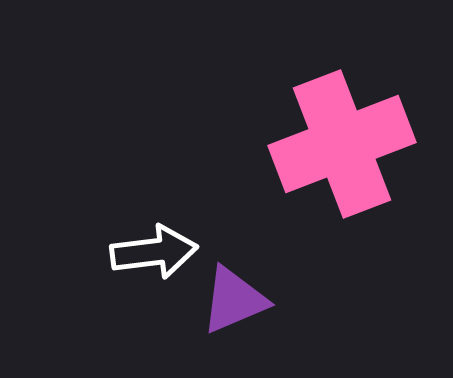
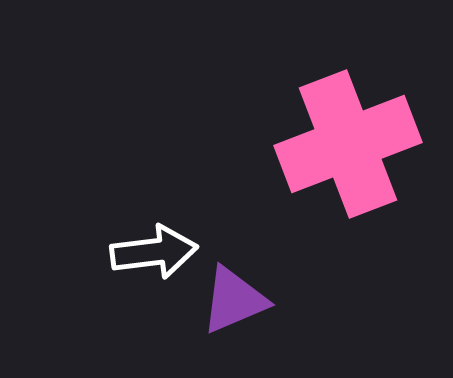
pink cross: moved 6 px right
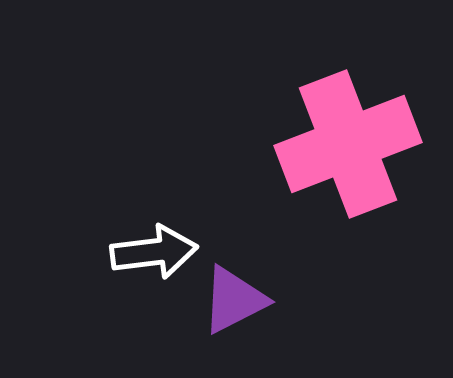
purple triangle: rotated 4 degrees counterclockwise
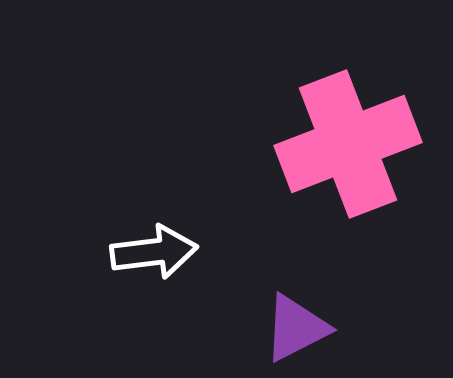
purple triangle: moved 62 px right, 28 px down
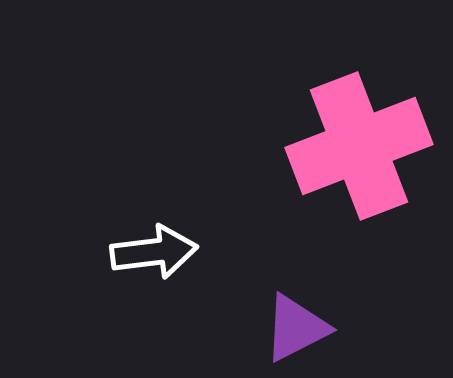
pink cross: moved 11 px right, 2 px down
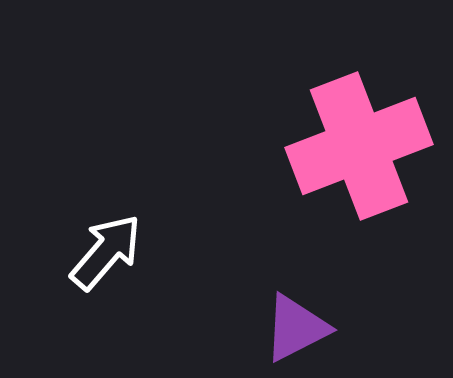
white arrow: moved 48 px left; rotated 42 degrees counterclockwise
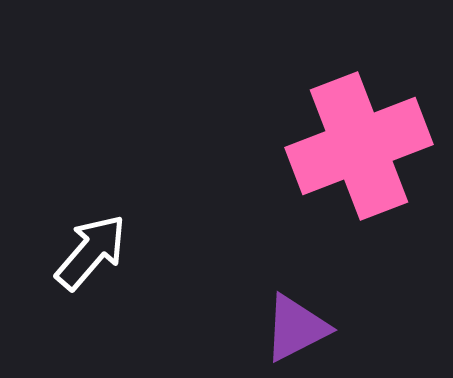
white arrow: moved 15 px left
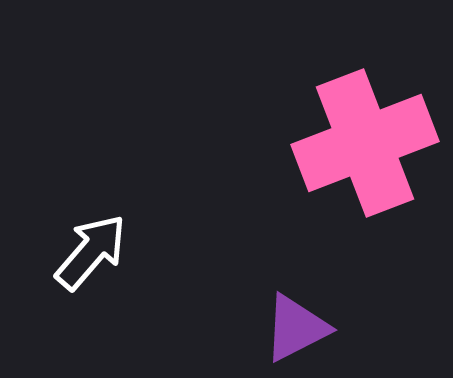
pink cross: moved 6 px right, 3 px up
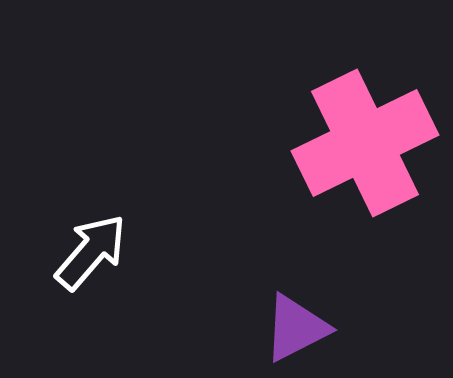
pink cross: rotated 5 degrees counterclockwise
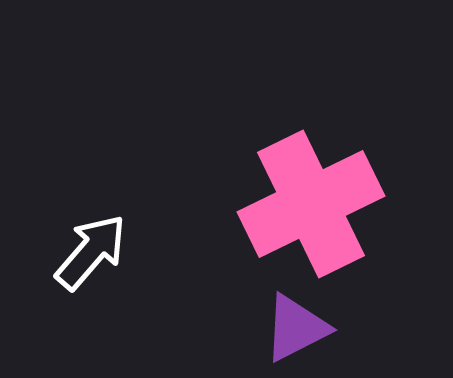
pink cross: moved 54 px left, 61 px down
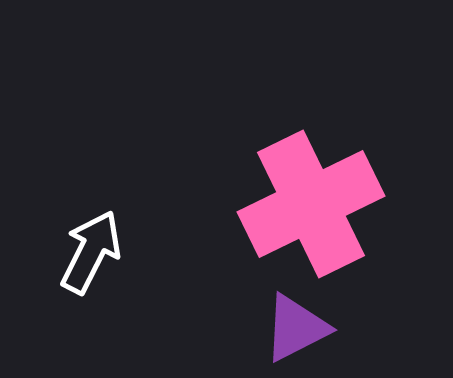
white arrow: rotated 14 degrees counterclockwise
